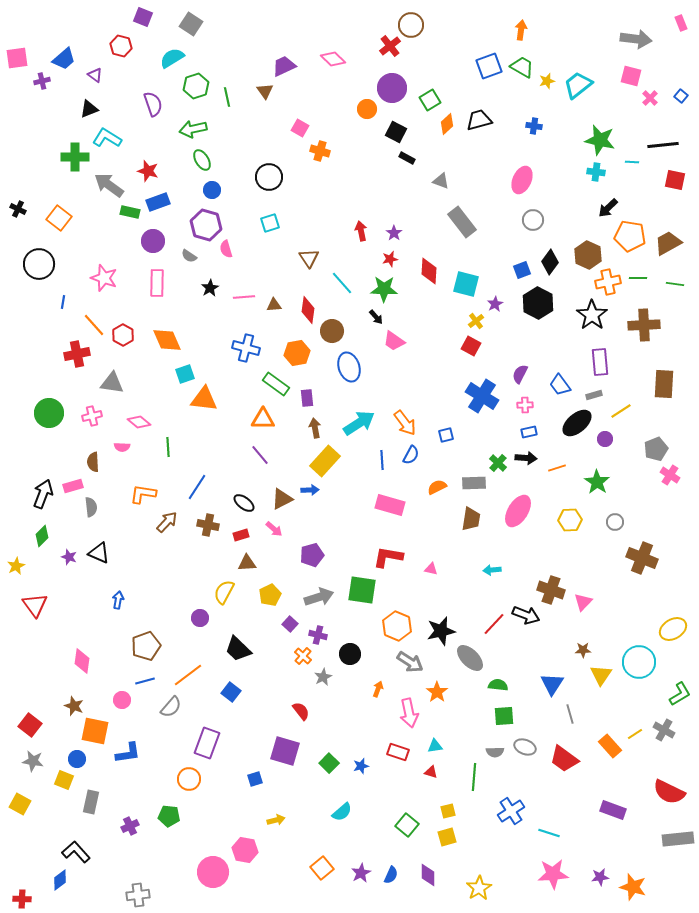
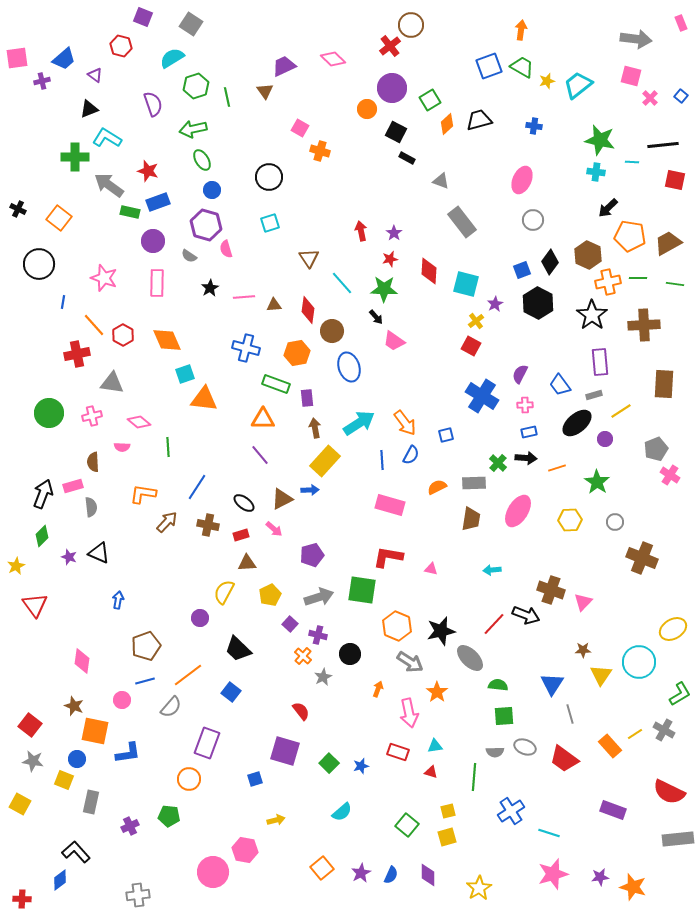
green rectangle at (276, 384): rotated 16 degrees counterclockwise
pink star at (553, 874): rotated 12 degrees counterclockwise
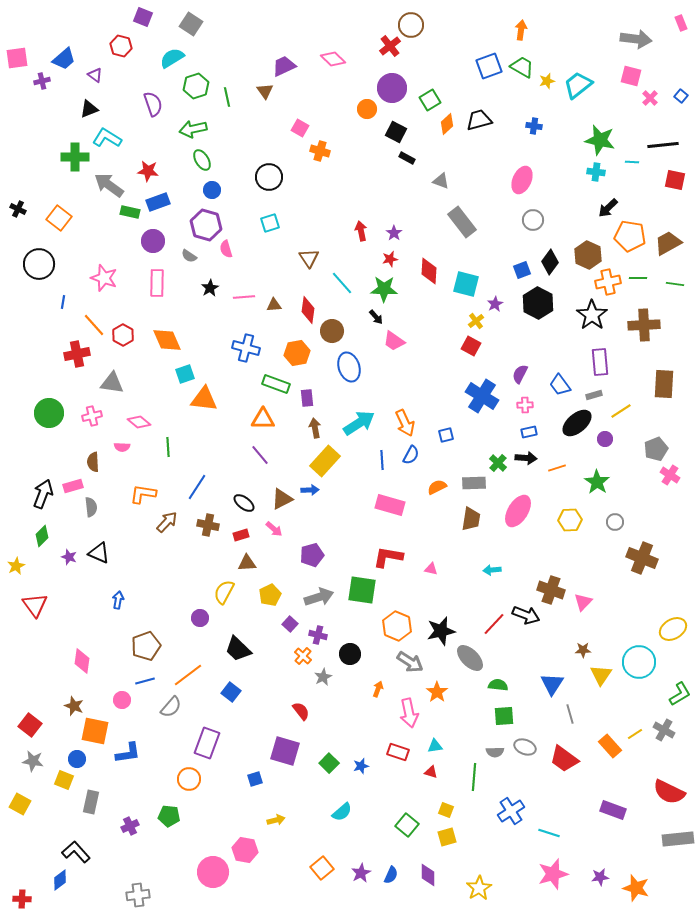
red star at (148, 171): rotated 10 degrees counterclockwise
orange arrow at (405, 423): rotated 12 degrees clockwise
yellow square at (448, 811): moved 2 px left, 1 px up; rotated 35 degrees clockwise
orange star at (633, 887): moved 3 px right, 1 px down
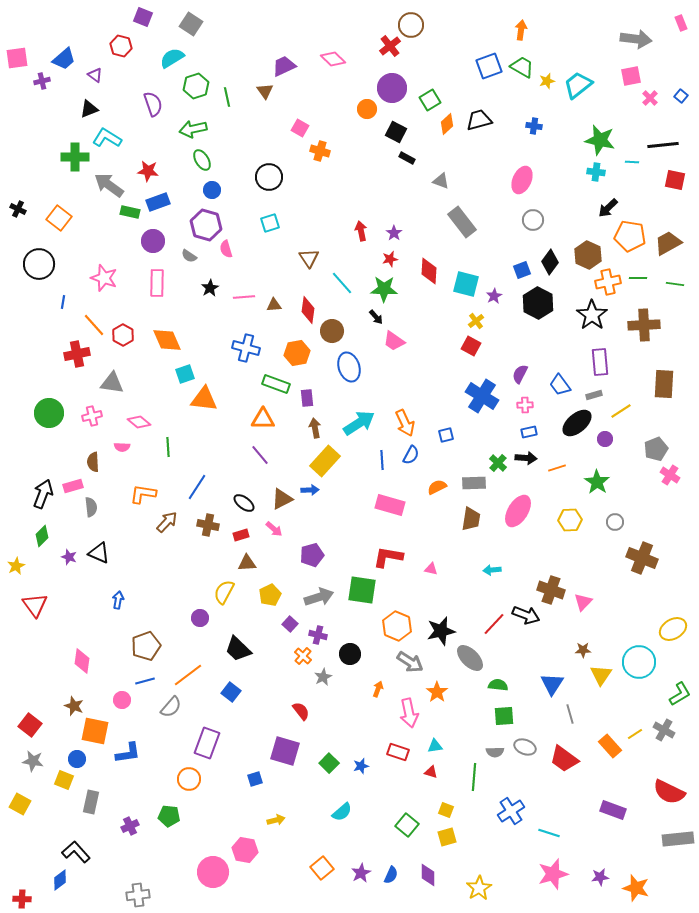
pink square at (631, 76): rotated 25 degrees counterclockwise
purple star at (495, 304): moved 1 px left, 8 px up
